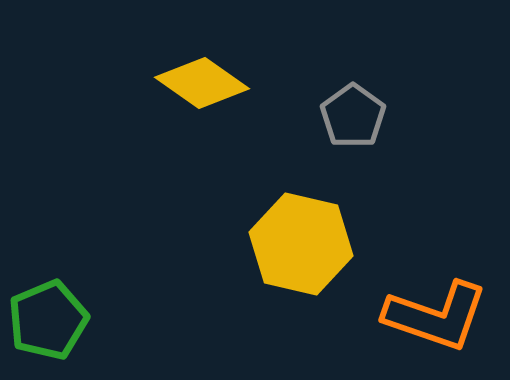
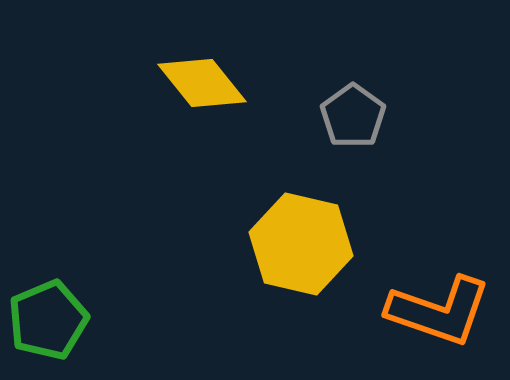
yellow diamond: rotated 16 degrees clockwise
orange L-shape: moved 3 px right, 5 px up
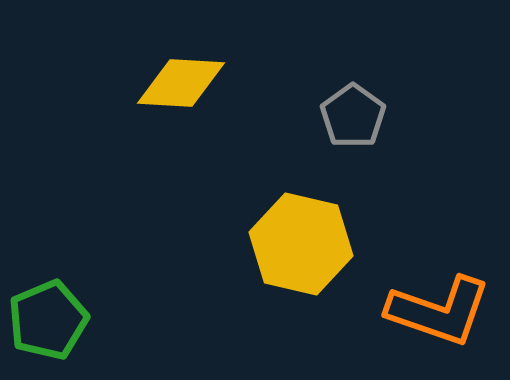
yellow diamond: moved 21 px left; rotated 48 degrees counterclockwise
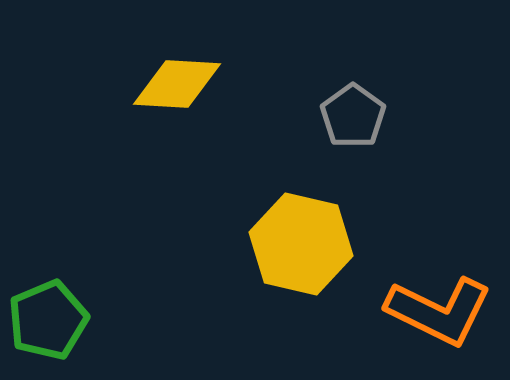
yellow diamond: moved 4 px left, 1 px down
orange L-shape: rotated 7 degrees clockwise
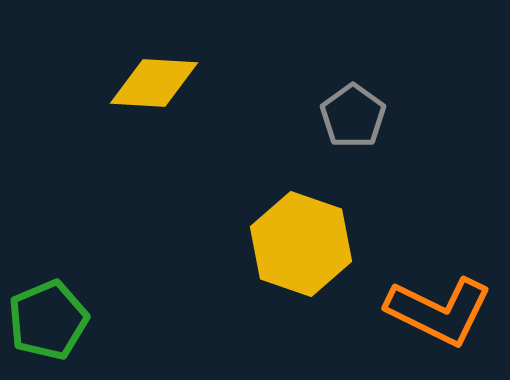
yellow diamond: moved 23 px left, 1 px up
yellow hexagon: rotated 6 degrees clockwise
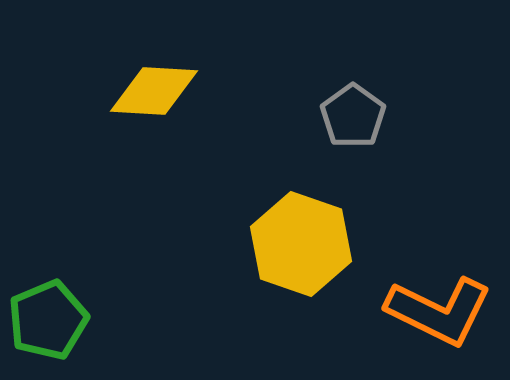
yellow diamond: moved 8 px down
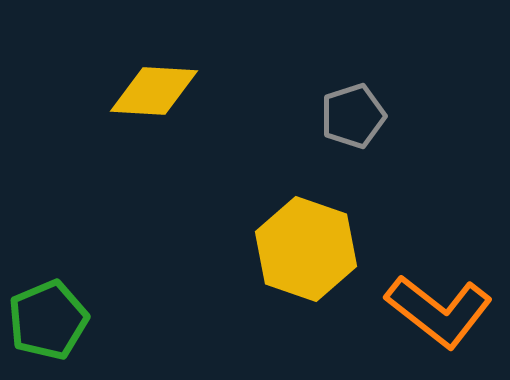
gray pentagon: rotated 18 degrees clockwise
yellow hexagon: moved 5 px right, 5 px down
orange L-shape: rotated 12 degrees clockwise
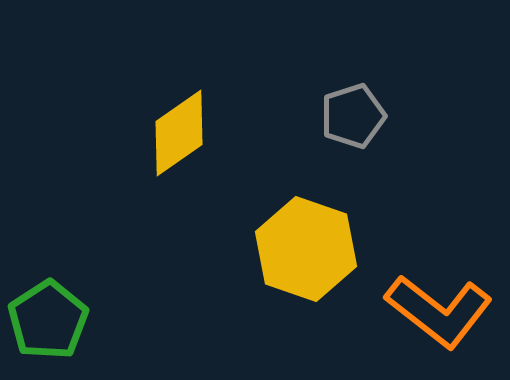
yellow diamond: moved 25 px right, 42 px down; rotated 38 degrees counterclockwise
green pentagon: rotated 10 degrees counterclockwise
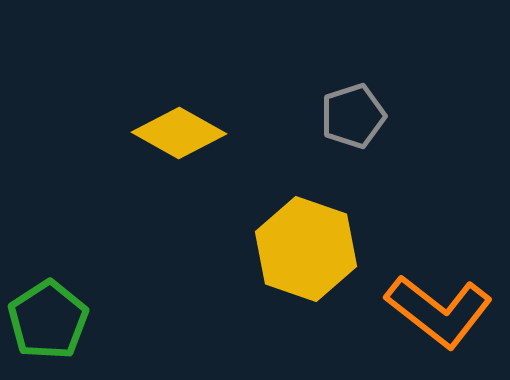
yellow diamond: rotated 64 degrees clockwise
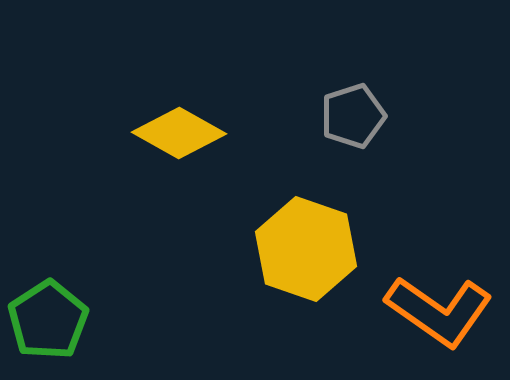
orange L-shape: rotated 3 degrees counterclockwise
